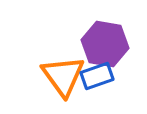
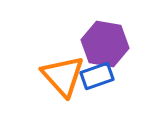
orange triangle: rotated 6 degrees counterclockwise
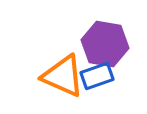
orange triangle: rotated 24 degrees counterclockwise
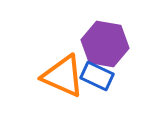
blue rectangle: rotated 44 degrees clockwise
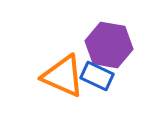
purple hexagon: moved 4 px right, 1 px down
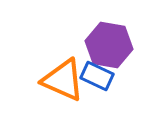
orange triangle: moved 4 px down
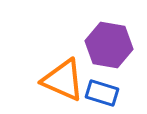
blue rectangle: moved 5 px right, 17 px down; rotated 8 degrees counterclockwise
